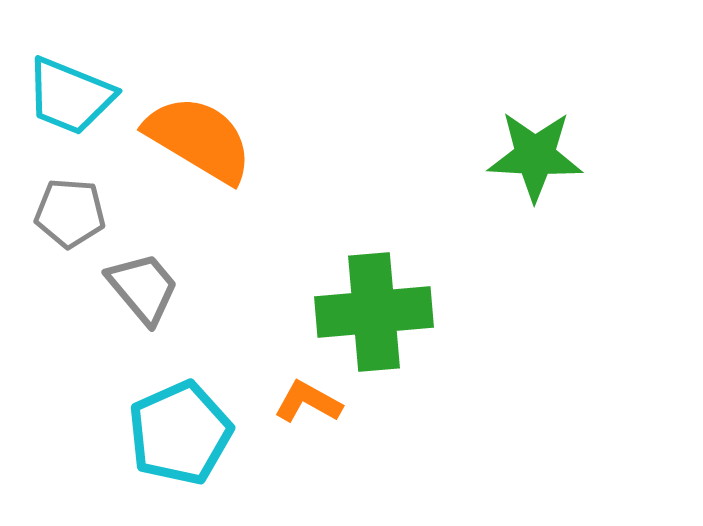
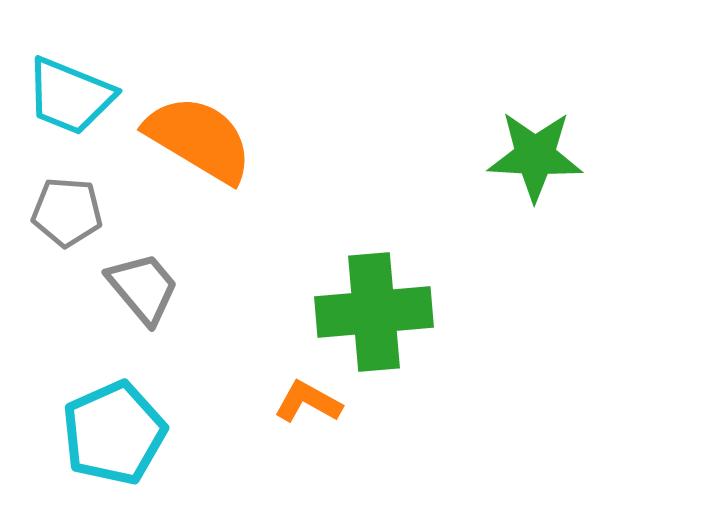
gray pentagon: moved 3 px left, 1 px up
cyan pentagon: moved 66 px left
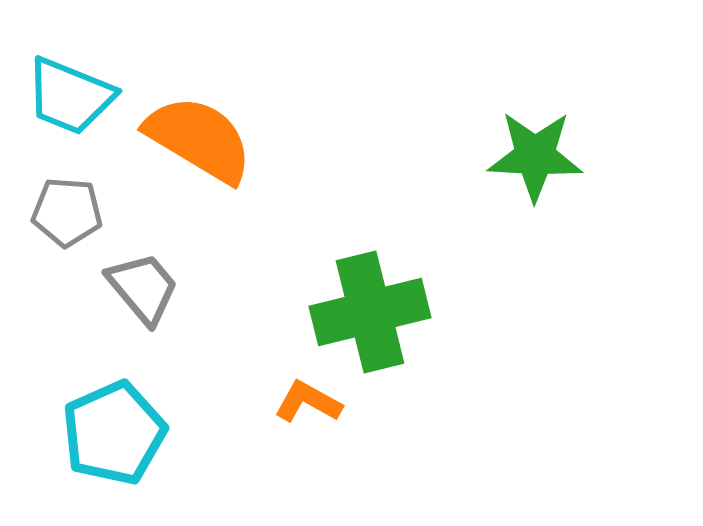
green cross: moved 4 px left; rotated 9 degrees counterclockwise
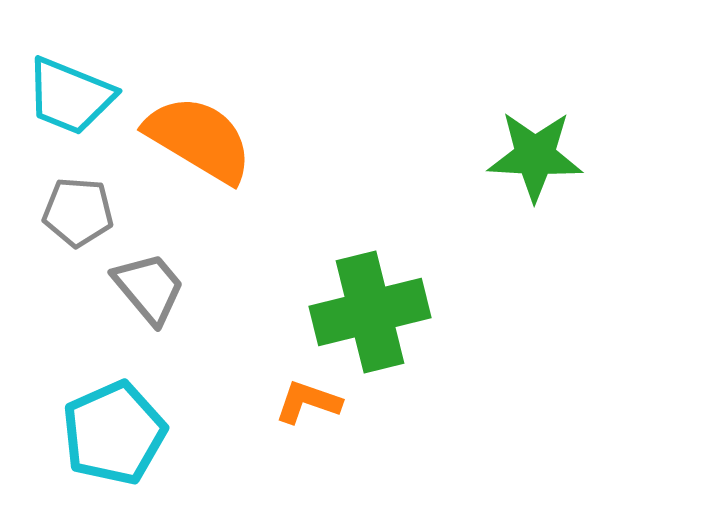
gray pentagon: moved 11 px right
gray trapezoid: moved 6 px right
orange L-shape: rotated 10 degrees counterclockwise
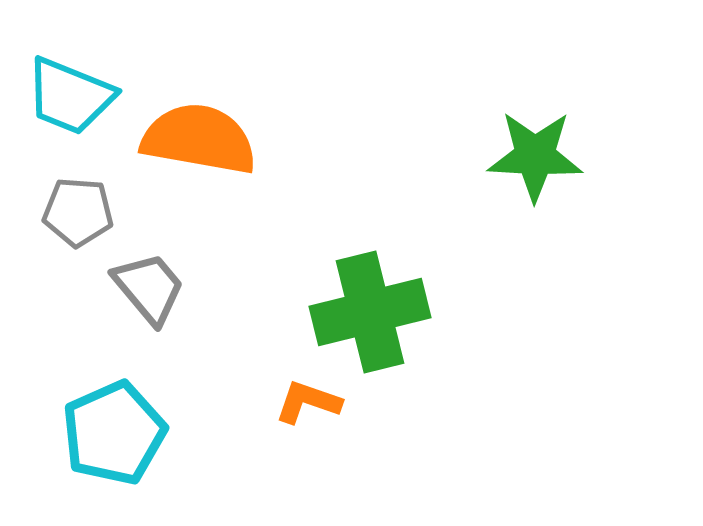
orange semicircle: rotated 21 degrees counterclockwise
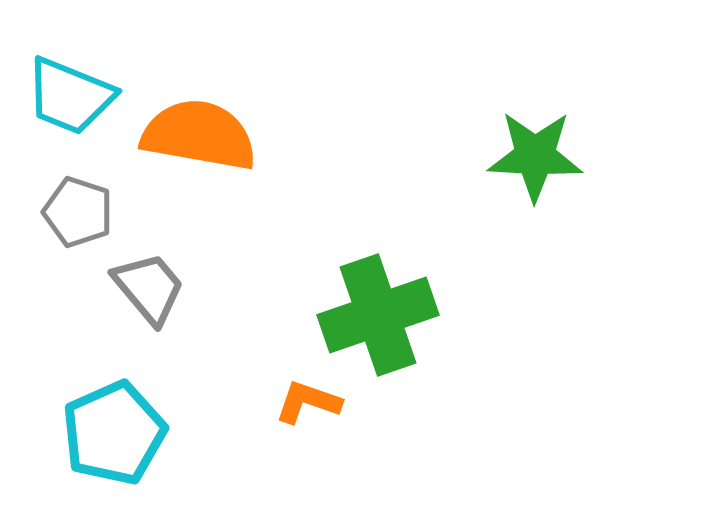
orange semicircle: moved 4 px up
gray pentagon: rotated 14 degrees clockwise
green cross: moved 8 px right, 3 px down; rotated 5 degrees counterclockwise
